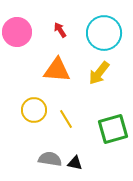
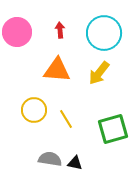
red arrow: rotated 28 degrees clockwise
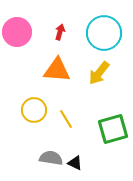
red arrow: moved 2 px down; rotated 21 degrees clockwise
gray semicircle: moved 1 px right, 1 px up
black triangle: rotated 14 degrees clockwise
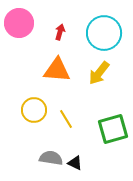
pink circle: moved 2 px right, 9 px up
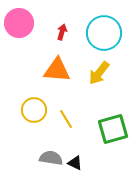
red arrow: moved 2 px right
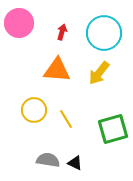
gray semicircle: moved 3 px left, 2 px down
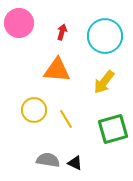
cyan circle: moved 1 px right, 3 px down
yellow arrow: moved 5 px right, 9 px down
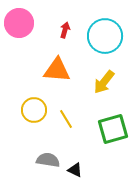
red arrow: moved 3 px right, 2 px up
black triangle: moved 7 px down
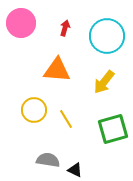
pink circle: moved 2 px right
red arrow: moved 2 px up
cyan circle: moved 2 px right
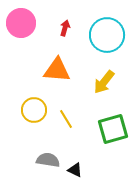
cyan circle: moved 1 px up
